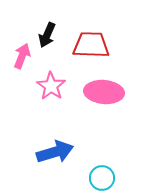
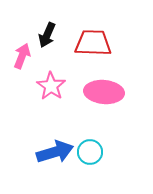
red trapezoid: moved 2 px right, 2 px up
cyan circle: moved 12 px left, 26 px up
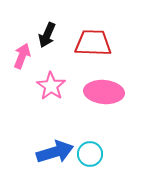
cyan circle: moved 2 px down
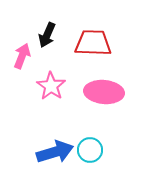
cyan circle: moved 4 px up
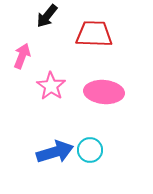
black arrow: moved 19 px up; rotated 15 degrees clockwise
red trapezoid: moved 1 px right, 9 px up
